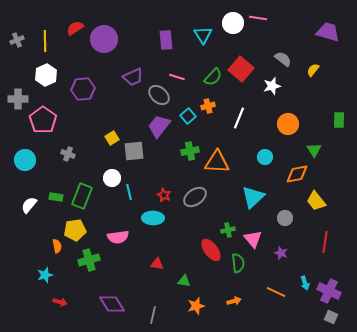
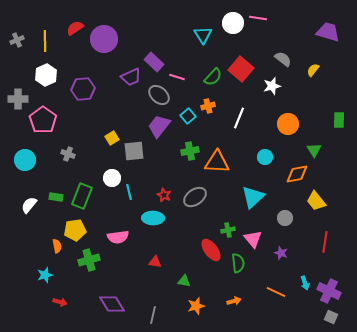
purple rectangle at (166, 40): moved 12 px left, 22 px down; rotated 42 degrees counterclockwise
purple trapezoid at (133, 77): moved 2 px left
red triangle at (157, 264): moved 2 px left, 2 px up
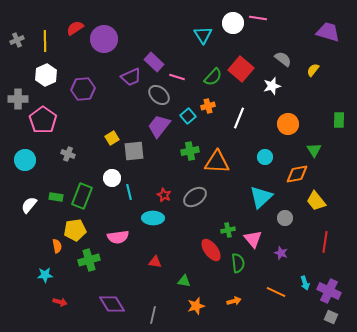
cyan triangle at (253, 197): moved 8 px right
cyan star at (45, 275): rotated 14 degrees clockwise
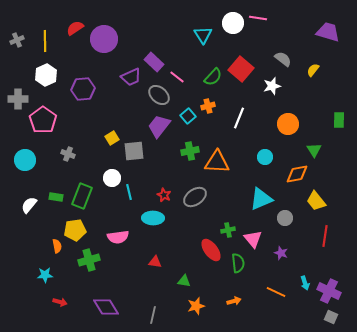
pink line at (177, 77): rotated 21 degrees clockwise
cyan triangle at (261, 197): moved 2 px down; rotated 20 degrees clockwise
red line at (325, 242): moved 6 px up
purple diamond at (112, 304): moved 6 px left, 3 px down
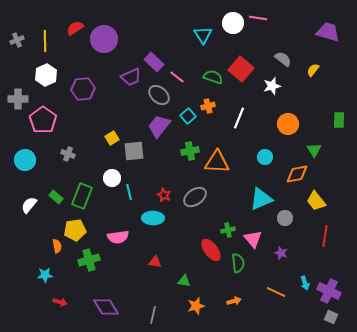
green semicircle at (213, 77): rotated 114 degrees counterclockwise
green rectangle at (56, 197): rotated 32 degrees clockwise
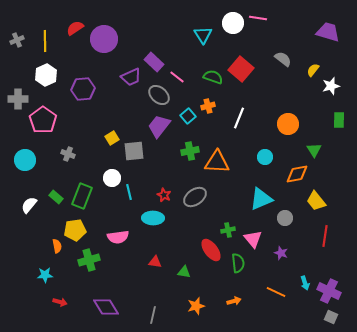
white star at (272, 86): moved 59 px right
green triangle at (184, 281): moved 9 px up
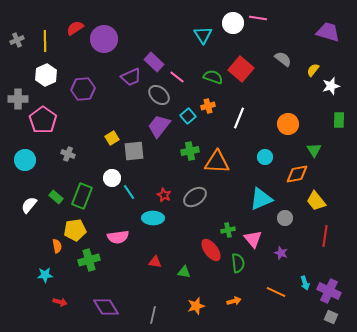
cyan line at (129, 192): rotated 21 degrees counterclockwise
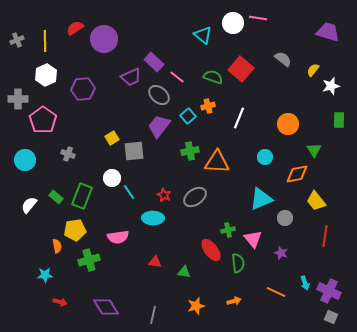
cyan triangle at (203, 35): rotated 18 degrees counterclockwise
